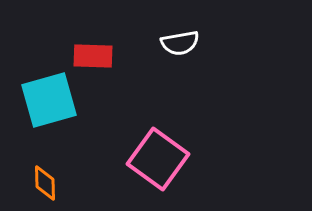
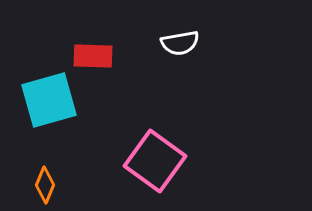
pink square: moved 3 px left, 2 px down
orange diamond: moved 2 px down; rotated 24 degrees clockwise
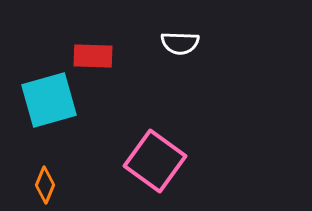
white semicircle: rotated 12 degrees clockwise
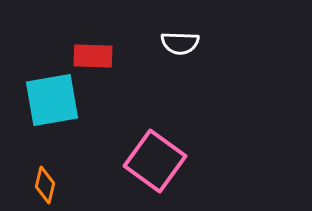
cyan square: moved 3 px right; rotated 6 degrees clockwise
orange diamond: rotated 9 degrees counterclockwise
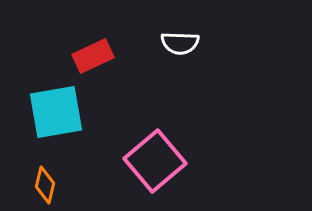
red rectangle: rotated 27 degrees counterclockwise
cyan square: moved 4 px right, 12 px down
pink square: rotated 14 degrees clockwise
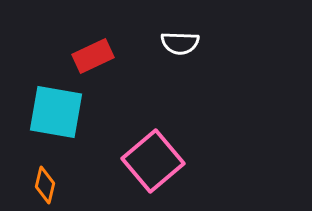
cyan square: rotated 20 degrees clockwise
pink square: moved 2 px left
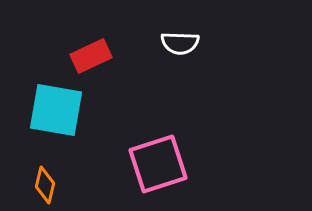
red rectangle: moved 2 px left
cyan square: moved 2 px up
pink square: moved 5 px right, 3 px down; rotated 22 degrees clockwise
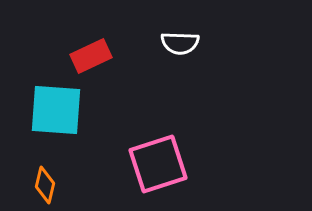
cyan square: rotated 6 degrees counterclockwise
